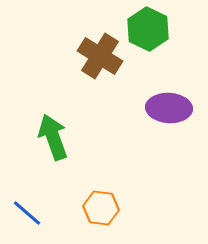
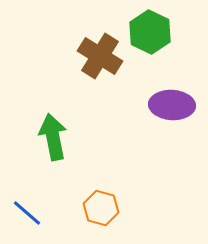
green hexagon: moved 2 px right, 3 px down
purple ellipse: moved 3 px right, 3 px up
green arrow: rotated 9 degrees clockwise
orange hexagon: rotated 8 degrees clockwise
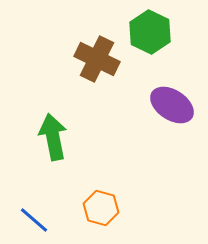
brown cross: moved 3 px left, 3 px down; rotated 6 degrees counterclockwise
purple ellipse: rotated 30 degrees clockwise
blue line: moved 7 px right, 7 px down
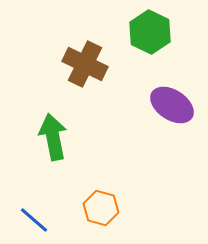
brown cross: moved 12 px left, 5 px down
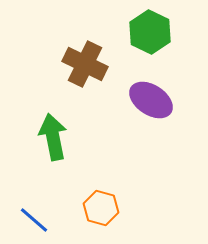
purple ellipse: moved 21 px left, 5 px up
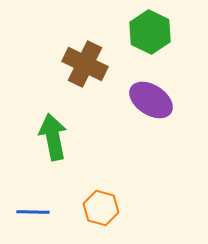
blue line: moved 1 px left, 8 px up; rotated 40 degrees counterclockwise
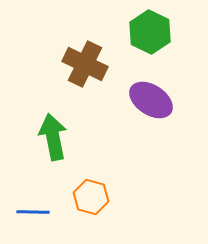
orange hexagon: moved 10 px left, 11 px up
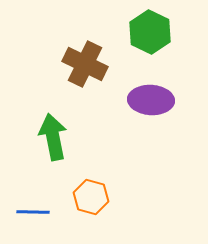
purple ellipse: rotated 30 degrees counterclockwise
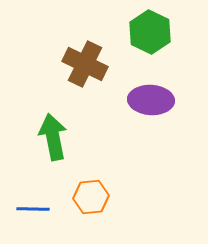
orange hexagon: rotated 20 degrees counterclockwise
blue line: moved 3 px up
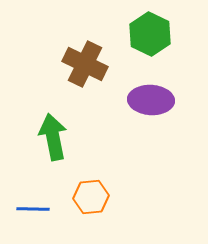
green hexagon: moved 2 px down
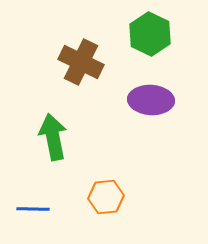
brown cross: moved 4 px left, 2 px up
orange hexagon: moved 15 px right
